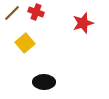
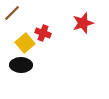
red cross: moved 7 px right, 21 px down
black ellipse: moved 23 px left, 17 px up
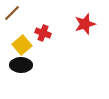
red star: moved 2 px right, 1 px down
yellow square: moved 3 px left, 2 px down
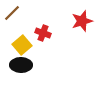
red star: moved 3 px left, 3 px up
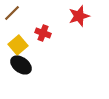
red star: moved 3 px left, 5 px up
yellow square: moved 4 px left
black ellipse: rotated 35 degrees clockwise
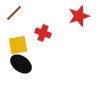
brown line: moved 2 px right
yellow square: rotated 30 degrees clockwise
black ellipse: moved 1 px up
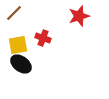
red cross: moved 5 px down
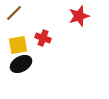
black ellipse: rotated 65 degrees counterclockwise
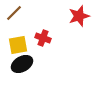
black ellipse: moved 1 px right
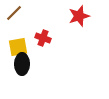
yellow square: moved 2 px down
black ellipse: rotated 60 degrees counterclockwise
